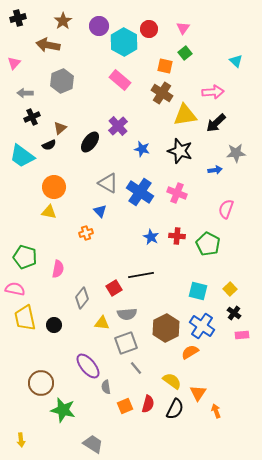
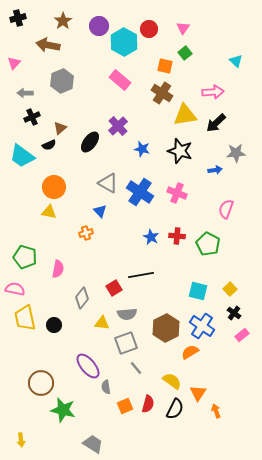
pink rectangle at (242, 335): rotated 32 degrees counterclockwise
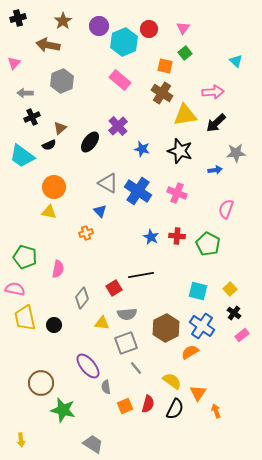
cyan hexagon at (124, 42): rotated 8 degrees clockwise
blue cross at (140, 192): moved 2 px left, 1 px up
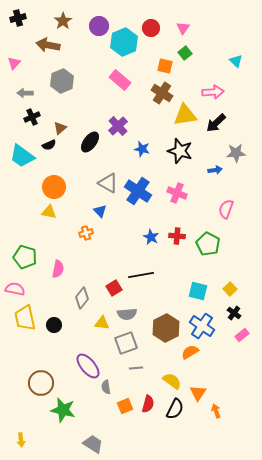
red circle at (149, 29): moved 2 px right, 1 px up
gray line at (136, 368): rotated 56 degrees counterclockwise
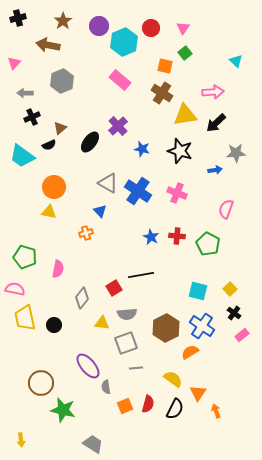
yellow semicircle at (172, 381): moved 1 px right, 2 px up
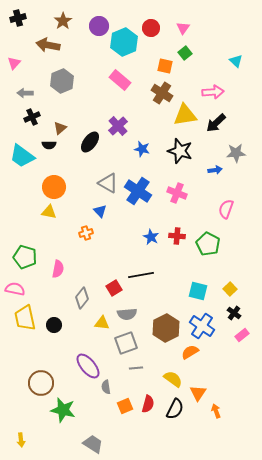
black semicircle at (49, 145): rotated 24 degrees clockwise
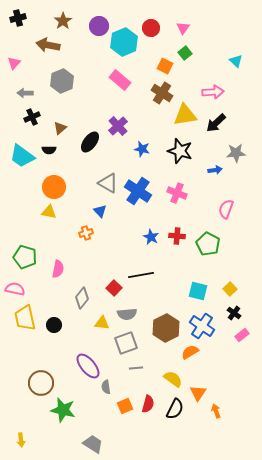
orange square at (165, 66): rotated 14 degrees clockwise
black semicircle at (49, 145): moved 5 px down
red square at (114, 288): rotated 14 degrees counterclockwise
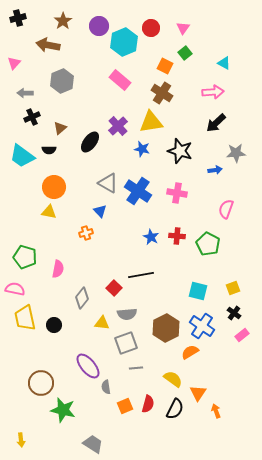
cyan triangle at (236, 61): moved 12 px left, 2 px down; rotated 16 degrees counterclockwise
yellow triangle at (185, 115): moved 34 px left, 7 px down
pink cross at (177, 193): rotated 12 degrees counterclockwise
yellow square at (230, 289): moved 3 px right, 1 px up; rotated 24 degrees clockwise
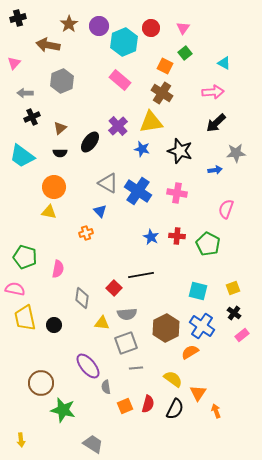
brown star at (63, 21): moved 6 px right, 3 px down
black semicircle at (49, 150): moved 11 px right, 3 px down
gray diamond at (82, 298): rotated 30 degrees counterclockwise
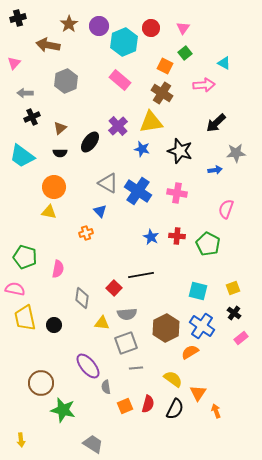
gray hexagon at (62, 81): moved 4 px right
pink arrow at (213, 92): moved 9 px left, 7 px up
pink rectangle at (242, 335): moved 1 px left, 3 px down
